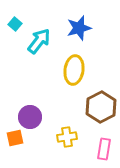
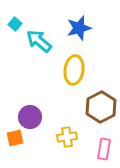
cyan arrow: rotated 88 degrees counterclockwise
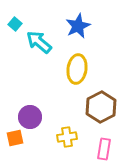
blue star: moved 1 px left, 2 px up; rotated 10 degrees counterclockwise
cyan arrow: moved 1 px down
yellow ellipse: moved 3 px right, 1 px up
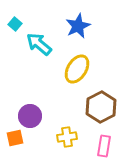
cyan arrow: moved 2 px down
yellow ellipse: rotated 24 degrees clockwise
purple circle: moved 1 px up
pink rectangle: moved 3 px up
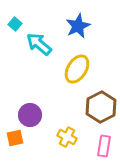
purple circle: moved 1 px up
yellow cross: rotated 36 degrees clockwise
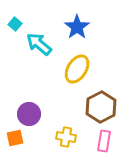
blue star: moved 1 px left, 1 px down; rotated 10 degrees counterclockwise
purple circle: moved 1 px left, 1 px up
yellow cross: moved 1 px left; rotated 18 degrees counterclockwise
pink rectangle: moved 5 px up
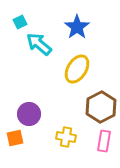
cyan square: moved 5 px right, 2 px up; rotated 24 degrees clockwise
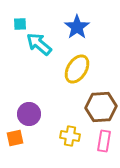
cyan square: moved 2 px down; rotated 24 degrees clockwise
brown hexagon: rotated 24 degrees clockwise
yellow cross: moved 4 px right, 1 px up
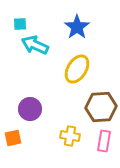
cyan arrow: moved 4 px left, 1 px down; rotated 16 degrees counterclockwise
purple circle: moved 1 px right, 5 px up
orange square: moved 2 px left
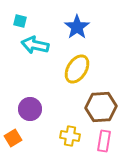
cyan square: moved 3 px up; rotated 16 degrees clockwise
cyan arrow: rotated 12 degrees counterclockwise
orange square: rotated 18 degrees counterclockwise
